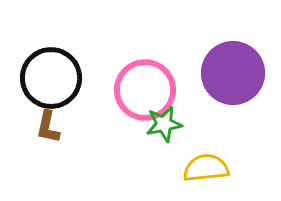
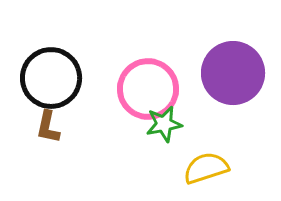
pink circle: moved 3 px right, 1 px up
yellow semicircle: rotated 12 degrees counterclockwise
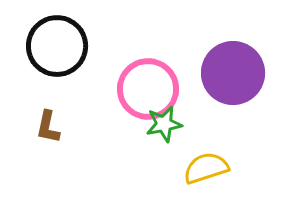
black circle: moved 6 px right, 32 px up
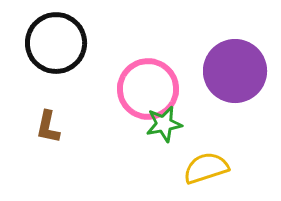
black circle: moved 1 px left, 3 px up
purple circle: moved 2 px right, 2 px up
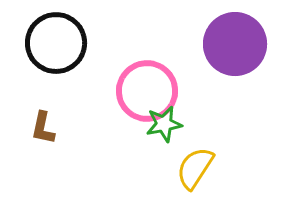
purple circle: moved 27 px up
pink circle: moved 1 px left, 2 px down
brown L-shape: moved 5 px left, 1 px down
yellow semicircle: moved 11 px left; rotated 39 degrees counterclockwise
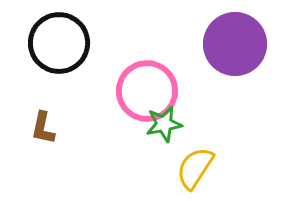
black circle: moved 3 px right
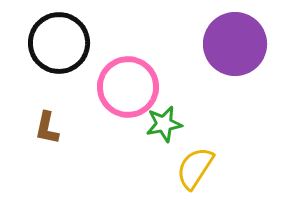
pink circle: moved 19 px left, 4 px up
brown L-shape: moved 4 px right
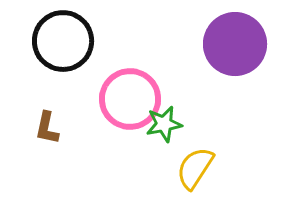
black circle: moved 4 px right, 2 px up
pink circle: moved 2 px right, 12 px down
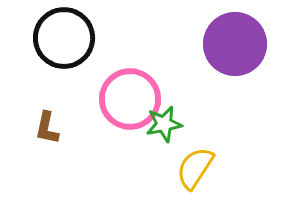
black circle: moved 1 px right, 3 px up
